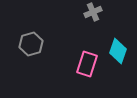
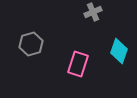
cyan diamond: moved 1 px right
pink rectangle: moved 9 px left
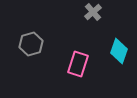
gray cross: rotated 18 degrees counterclockwise
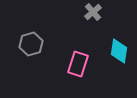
cyan diamond: rotated 10 degrees counterclockwise
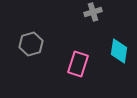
gray cross: rotated 24 degrees clockwise
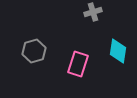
gray hexagon: moved 3 px right, 7 px down
cyan diamond: moved 1 px left
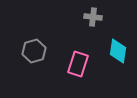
gray cross: moved 5 px down; rotated 24 degrees clockwise
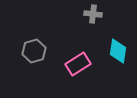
gray cross: moved 3 px up
pink rectangle: rotated 40 degrees clockwise
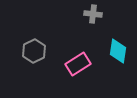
gray hexagon: rotated 10 degrees counterclockwise
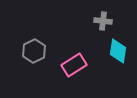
gray cross: moved 10 px right, 7 px down
pink rectangle: moved 4 px left, 1 px down
